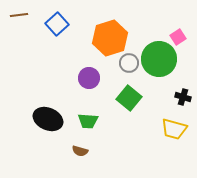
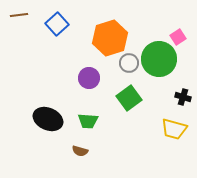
green square: rotated 15 degrees clockwise
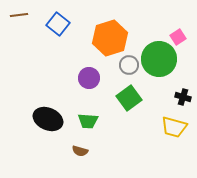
blue square: moved 1 px right; rotated 10 degrees counterclockwise
gray circle: moved 2 px down
yellow trapezoid: moved 2 px up
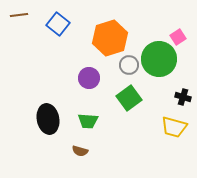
black ellipse: rotated 56 degrees clockwise
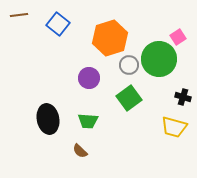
brown semicircle: rotated 28 degrees clockwise
